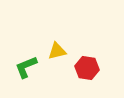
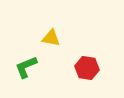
yellow triangle: moved 6 px left, 13 px up; rotated 24 degrees clockwise
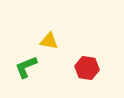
yellow triangle: moved 2 px left, 3 px down
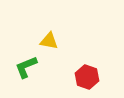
red hexagon: moved 9 px down; rotated 10 degrees clockwise
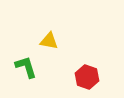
green L-shape: rotated 95 degrees clockwise
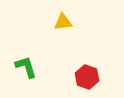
yellow triangle: moved 14 px right, 19 px up; rotated 18 degrees counterclockwise
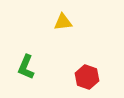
green L-shape: rotated 140 degrees counterclockwise
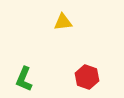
green L-shape: moved 2 px left, 12 px down
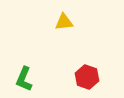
yellow triangle: moved 1 px right
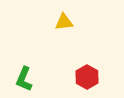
red hexagon: rotated 10 degrees clockwise
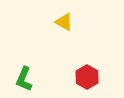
yellow triangle: rotated 36 degrees clockwise
